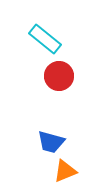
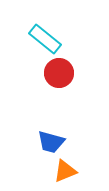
red circle: moved 3 px up
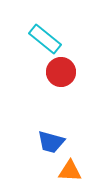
red circle: moved 2 px right, 1 px up
orange triangle: moved 5 px right; rotated 25 degrees clockwise
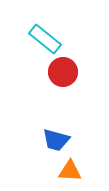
red circle: moved 2 px right
blue trapezoid: moved 5 px right, 2 px up
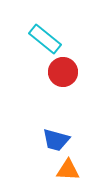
orange triangle: moved 2 px left, 1 px up
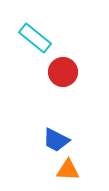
cyan rectangle: moved 10 px left, 1 px up
blue trapezoid: rotated 12 degrees clockwise
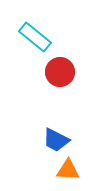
cyan rectangle: moved 1 px up
red circle: moved 3 px left
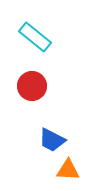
red circle: moved 28 px left, 14 px down
blue trapezoid: moved 4 px left
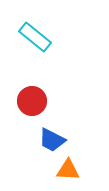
red circle: moved 15 px down
